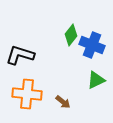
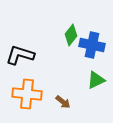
blue cross: rotated 10 degrees counterclockwise
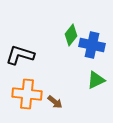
brown arrow: moved 8 px left
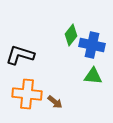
green triangle: moved 3 px left, 4 px up; rotated 30 degrees clockwise
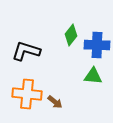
blue cross: moved 5 px right; rotated 10 degrees counterclockwise
black L-shape: moved 6 px right, 4 px up
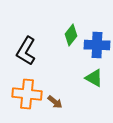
black L-shape: rotated 76 degrees counterclockwise
green triangle: moved 1 px right, 2 px down; rotated 24 degrees clockwise
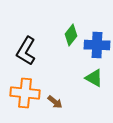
orange cross: moved 2 px left, 1 px up
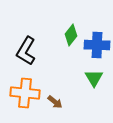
green triangle: rotated 30 degrees clockwise
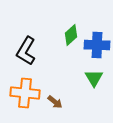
green diamond: rotated 10 degrees clockwise
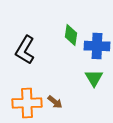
green diamond: rotated 40 degrees counterclockwise
blue cross: moved 1 px down
black L-shape: moved 1 px left, 1 px up
orange cross: moved 2 px right, 10 px down; rotated 8 degrees counterclockwise
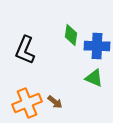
black L-shape: rotated 8 degrees counterclockwise
green triangle: rotated 36 degrees counterclockwise
orange cross: rotated 20 degrees counterclockwise
